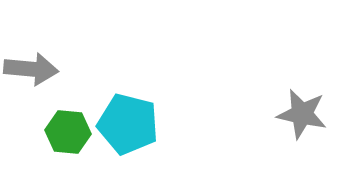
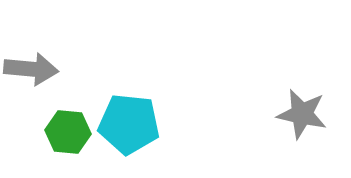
cyan pentagon: moved 1 px right; rotated 8 degrees counterclockwise
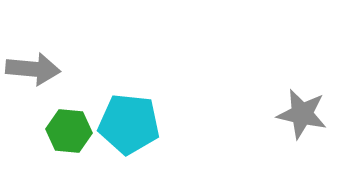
gray arrow: moved 2 px right
green hexagon: moved 1 px right, 1 px up
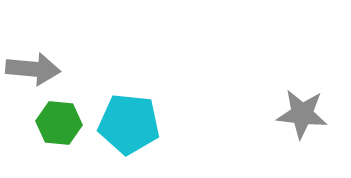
gray star: rotated 6 degrees counterclockwise
green hexagon: moved 10 px left, 8 px up
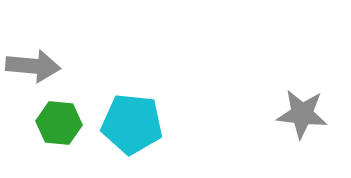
gray arrow: moved 3 px up
cyan pentagon: moved 3 px right
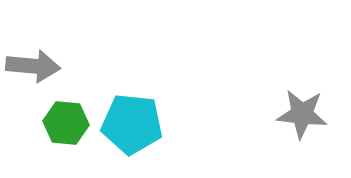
green hexagon: moved 7 px right
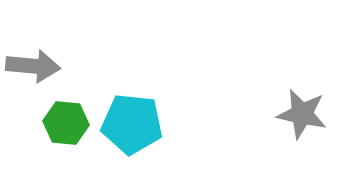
gray star: rotated 6 degrees clockwise
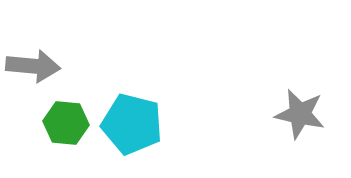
gray star: moved 2 px left
cyan pentagon: rotated 8 degrees clockwise
